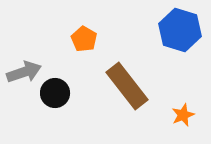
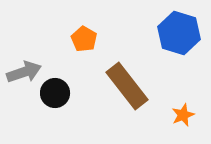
blue hexagon: moved 1 px left, 3 px down
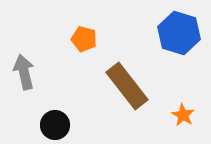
orange pentagon: rotated 15 degrees counterclockwise
gray arrow: rotated 84 degrees counterclockwise
black circle: moved 32 px down
orange star: rotated 20 degrees counterclockwise
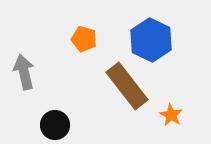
blue hexagon: moved 28 px left, 7 px down; rotated 9 degrees clockwise
orange star: moved 12 px left
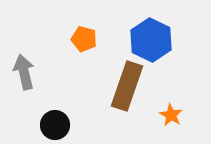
brown rectangle: rotated 57 degrees clockwise
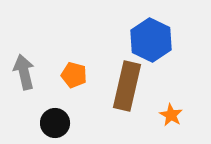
orange pentagon: moved 10 px left, 36 px down
brown rectangle: rotated 6 degrees counterclockwise
black circle: moved 2 px up
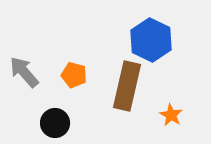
gray arrow: rotated 28 degrees counterclockwise
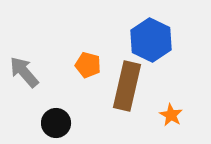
orange pentagon: moved 14 px right, 10 px up
black circle: moved 1 px right
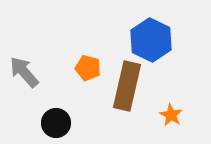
orange pentagon: moved 3 px down
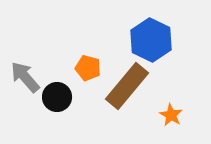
gray arrow: moved 1 px right, 5 px down
brown rectangle: rotated 27 degrees clockwise
black circle: moved 1 px right, 26 px up
